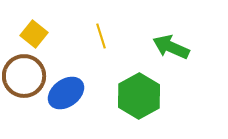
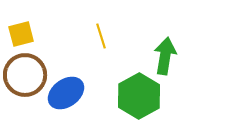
yellow square: moved 13 px left; rotated 36 degrees clockwise
green arrow: moved 6 px left, 9 px down; rotated 75 degrees clockwise
brown circle: moved 1 px right, 1 px up
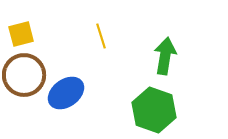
brown circle: moved 1 px left
green hexagon: moved 15 px right, 14 px down; rotated 12 degrees counterclockwise
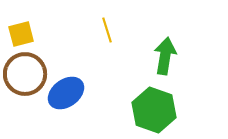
yellow line: moved 6 px right, 6 px up
brown circle: moved 1 px right, 1 px up
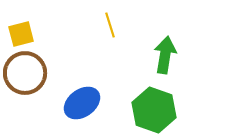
yellow line: moved 3 px right, 5 px up
green arrow: moved 1 px up
brown circle: moved 1 px up
blue ellipse: moved 16 px right, 10 px down
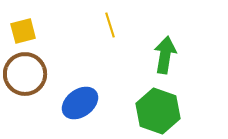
yellow square: moved 2 px right, 3 px up
brown circle: moved 1 px down
blue ellipse: moved 2 px left
green hexagon: moved 4 px right, 1 px down
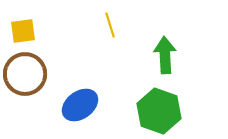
yellow square: rotated 8 degrees clockwise
green arrow: rotated 12 degrees counterclockwise
blue ellipse: moved 2 px down
green hexagon: moved 1 px right
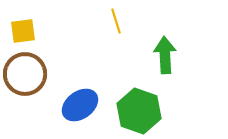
yellow line: moved 6 px right, 4 px up
green hexagon: moved 20 px left
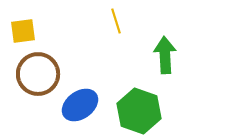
brown circle: moved 13 px right
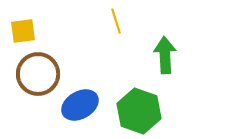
blue ellipse: rotated 6 degrees clockwise
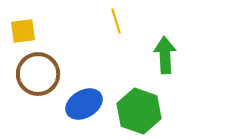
blue ellipse: moved 4 px right, 1 px up
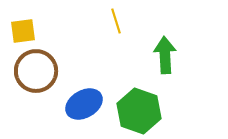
brown circle: moved 2 px left, 3 px up
